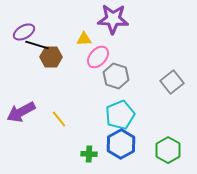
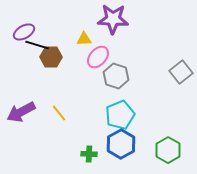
gray square: moved 9 px right, 10 px up
yellow line: moved 6 px up
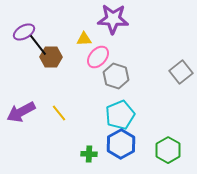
black line: moved 1 px right; rotated 35 degrees clockwise
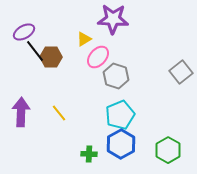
yellow triangle: rotated 28 degrees counterclockwise
black line: moved 3 px left, 6 px down
purple arrow: rotated 120 degrees clockwise
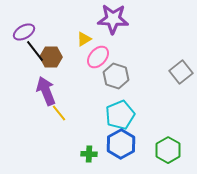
purple arrow: moved 25 px right, 21 px up; rotated 24 degrees counterclockwise
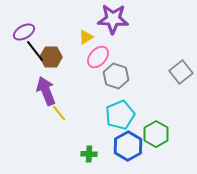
yellow triangle: moved 2 px right, 2 px up
blue hexagon: moved 7 px right, 2 px down
green hexagon: moved 12 px left, 16 px up
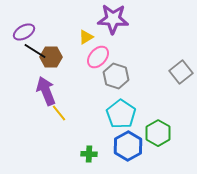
black line: rotated 20 degrees counterclockwise
cyan pentagon: moved 1 px right, 1 px up; rotated 16 degrees counterclockwise
green hexagon: moved 2 px right, 1 px up
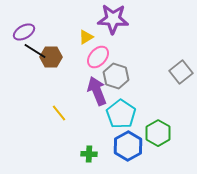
purple arrow: moved 51 px right
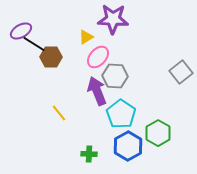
purple ellipse: moved 3 px left, 1 px up
black line: moved 1 px left, 7 px up
gray hexagon: moved 1 px left; rotated 15 degrees counterclockwise
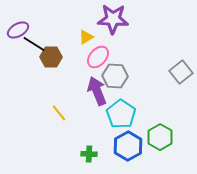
purple ellipse: moved 3 px left, 1 px up
green hexagon: moved 2 px right, 4 px down
